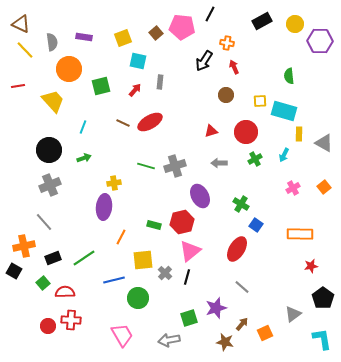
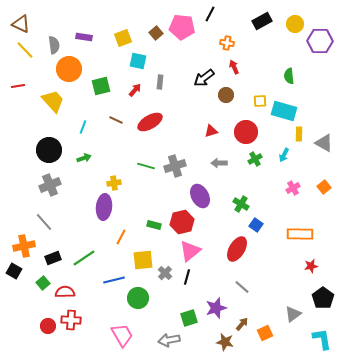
gray semicircle at (52, 42): moved 2 px right, 3 px down
black arrow at (204, 61): moved 17 px down; rotated 20 degrees clockwise
brown line at (123, 123): moved 7 px left, 3 px up
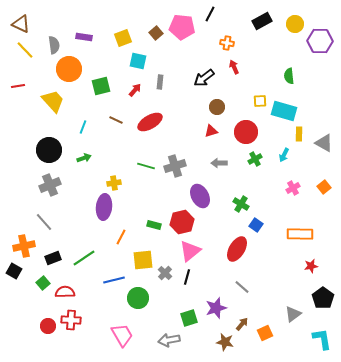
brown circle at (226, 95): moved 9 px left, 12 px down
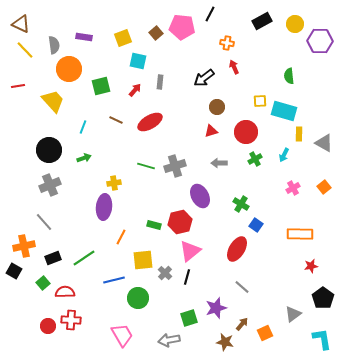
red hexagon at (182, 222): moved 2 px left
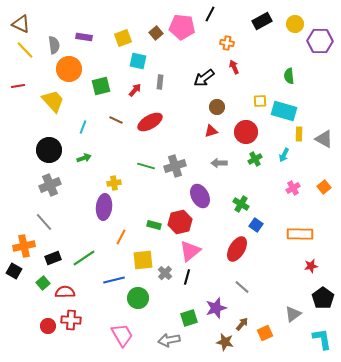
gray triangle at (324, 143): moved 4 px up
